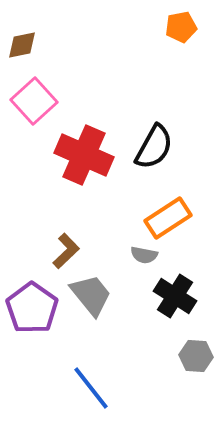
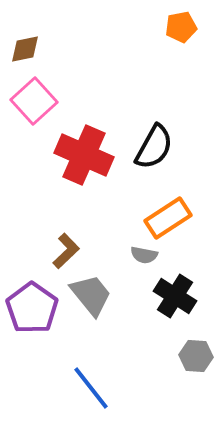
brown diamond: moved 3 px right, 4 px down
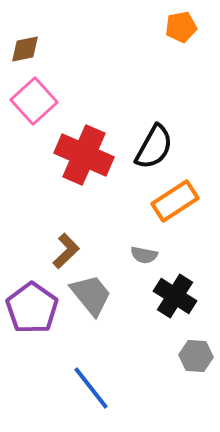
orange rectangle: moved 7 px right, 17 px up
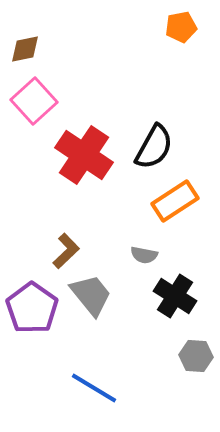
red cross: rotated 10 degrees clockwise
blue line: moved 3 px right; rotated 21 degrees counterclockwise
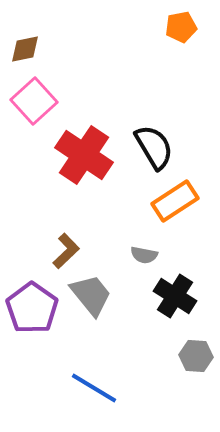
black semicircle: rotated 60 degrees counterclockwise
